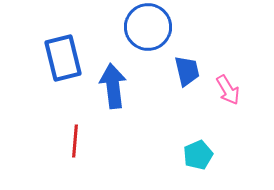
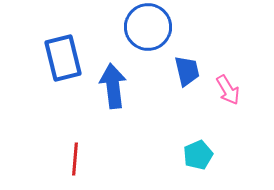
red line: moved 18 px down
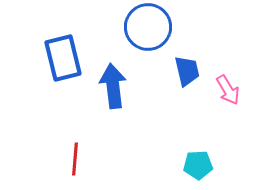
cyan pentagon: moved 10 px down; rotated 20 degrees clockwise
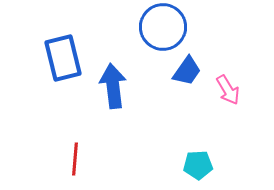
blue circle: moved 15 px right
blue trapezoid: rotated 48 degrees clockwise
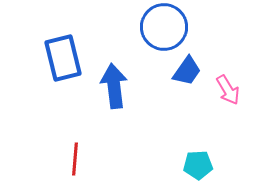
blue circle: moved 1 px right
blue arrow: moved 1 px right
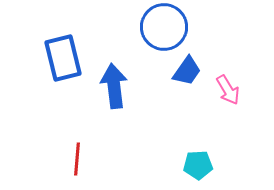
red line: moved 2 px right
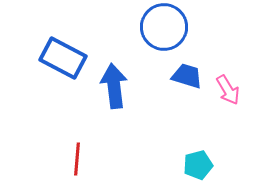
blue rectangle: rotated 48 degrees counterclockwise
blue trapezoid: moved 5 px down; rotated 108 degrees counterclockwise
cyan pentagon: rotated 12 degrees counterclockwise
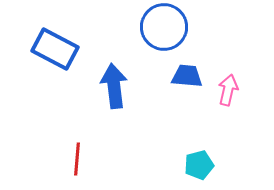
blue rectangle: moved 8 px left, 9 px up
blue trapezoid: rotated 12 degrees counterclockwise
pink arrow: rotated 136 degrees counterclockwise
cyan pentagon: moved 1 px right
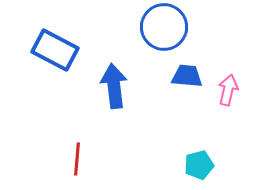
blue rectangle: moved 1 px down
